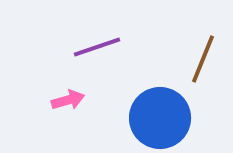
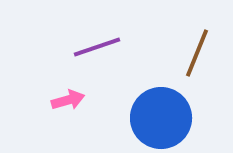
brown line: moved 6 px left, 6 px up
blue circle: moved 1 px right
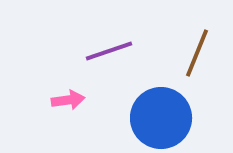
purple line: moved 12 px right, 4 px down
pink arrow: rotated 8 degrees clockwise
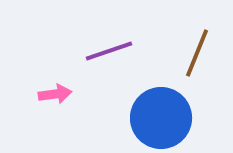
pink arrow: moved 13 px left, 6 px up
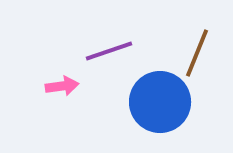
pink arrow: moved 7 px right, 8 px up
blue circle: moved 1 px left, 16 px up
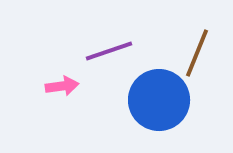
blue circle: moved 1 px left, 2 px up
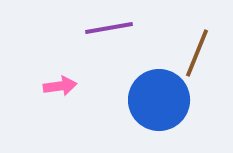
purple line: moved 23 px up; rotated 9 degrees clockwise
pink arrow: moved 2 px left
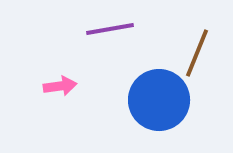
purple line: moved 1 px right, 1 px down
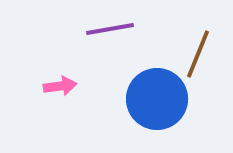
brown line: moved 1 px right, 1 px down
blue circle: moved 2 px left, 1 px up
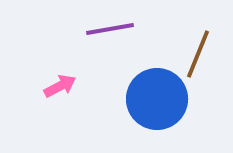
pink arrow: rotated 20 degrees counterclockwise
